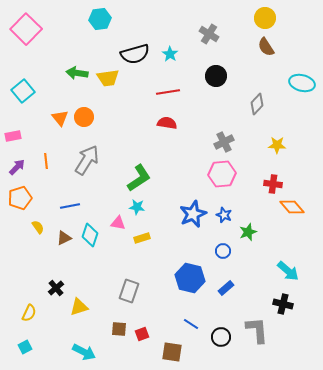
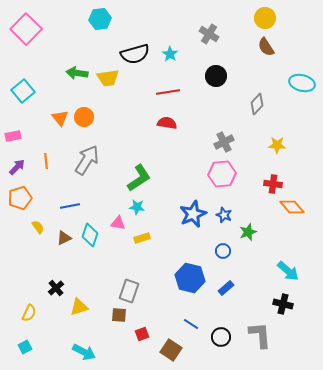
brown square at (119, 329): moved 14 px up
gray L-shape at (257, 330): moved 3 px right, 5 px down
brown square at (172, 352): moved 1 px left, 2 px up; rotated 25 degrees clockwise
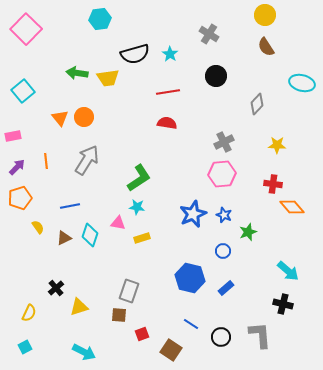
yellow circle at (265, 18): moved 3 px up
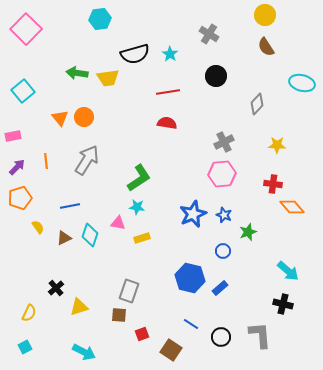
blue rectangle at (226, 288): moved 6 px left
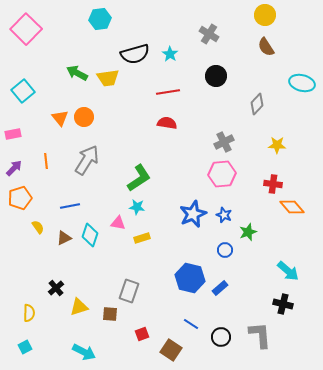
green arrow at (77, 73): rotated 20 degrees clockwise
pink rectangle at (13, 136): moved 2 px up
purple arrow at (17, 167): moved 3 px left, 1 px down
blue circle at (223, 251): moved 2 px right, 1 px up
yellow semicircle at (29, 313): rotated 24 degrees counterclockwise
brown square at (119, 315): moved 9 px left, 1 px up
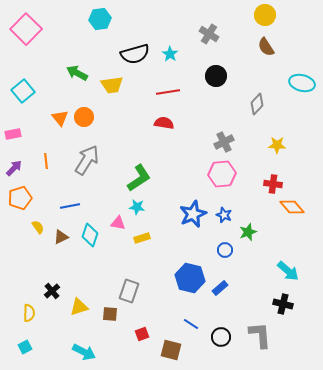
yellow trapezoid at (108, 78): moved 4 px right, 7 px down
red semicircle at (167, 123): moved 3 px left
brown triangle at (64, 238): moved 3 px left, 1 px up
black cross at (56, 288): moved 4 px left, 3 px down
brown square at (171, 350): rotated 20 degrees counterclockwise
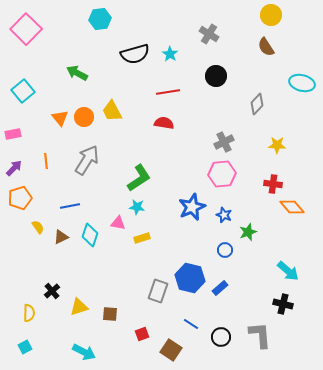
yellow circle at (265, 15): moved 6 px right
yellow trapezoid at (112, 85): moved 26 px down; rotated 70 degrees clockwise
blue star at (193, 214): moved 1 px left, 7 px up
gray rectangle at (129, 291): moved 29 px right
brown square at (171, 350): rotated 20 degrees clockwise
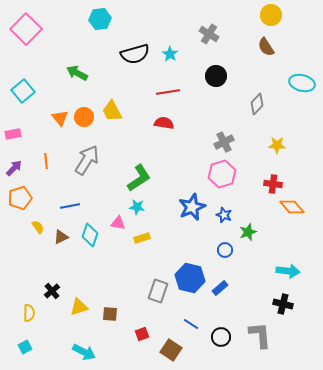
pink hexagon at (222, 174): rotated 12 degrees counterclockwise
cyan arrow at (288, 271): rotated 35 degrees counterclockwise
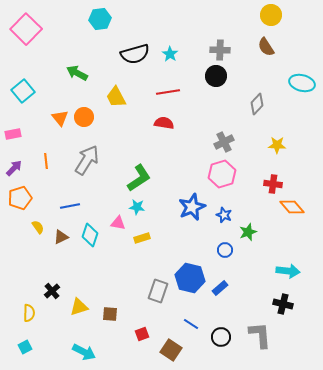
gray cross at (209, 34): moved 11 px right, 16 px down; rotated 30 degrees counterclockwise
yellow trapezoid at (112, 111): moved 4 px right, 14 px up
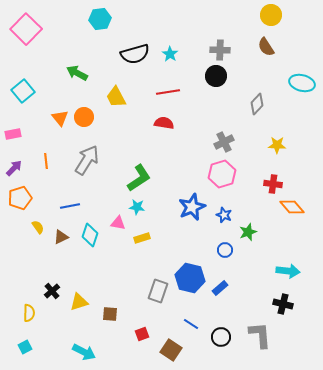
yellow triangle at (79, 307): moved 5 px up
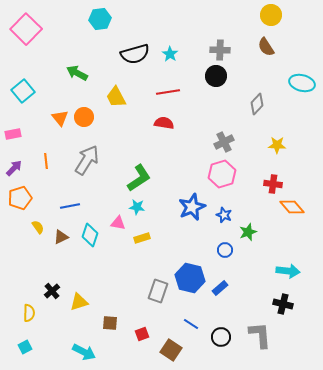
brown square at (110, 314): moved 9 px down
